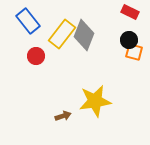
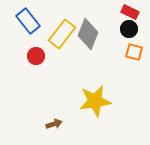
gray diamond: moved 4 px right, 1 px up
black circle: moved 11 px up
brown arrow: moved 9 px left, 8 px down
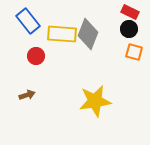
yellow rectangle: rotated 56 degrees clockwise
brown arrow: moved 27 px left, 29 px up
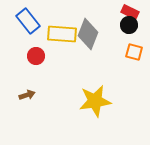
black circle: moved 4 px up
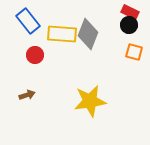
red circle: moved 1 px left, 1 px up
yellow star: moved 5 px left
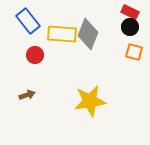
black circle: moved 1 px right, 2 px down
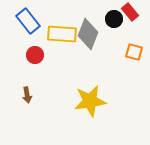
red rectangle: rotated 24 degrees clockwise
black circle: moved 16 px left, 8 px up
brown arrow: rotated 98 degrees clockwise
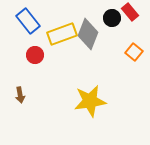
black circle: moved 2 px left, 1 px up
yellow rectangle: rotated 24 degrees counterclockwise
orange square: rotated 24 degrees clockwise
brown arrow: moved 7 px left
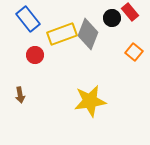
blue rectangle: moved 2 px up
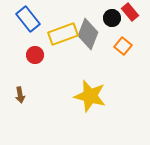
yellow rectangle: moved 1 px right
orange square: moved 11 px left, 6 px up
yellow star: moved 5 px up; rotated 24 degrees clockwise
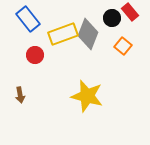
yellow star: moved 3 px left
